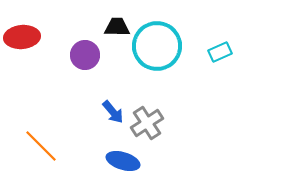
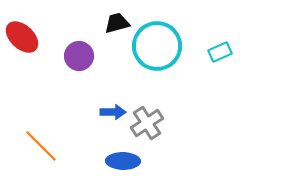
black trapezoid: moved 4 px up; rotated 16 degrees counterclockwise
red ellipse: rotated 48 degrees clockwise
purple circle: moved 6 px left, 1 px down
blue arrow: rotated 50 degrees counterclockwise
blue ellipse: rotated 16 degrees counterclockwise
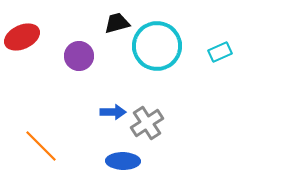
red ellipse: rotated 68 degrees counterclockwise
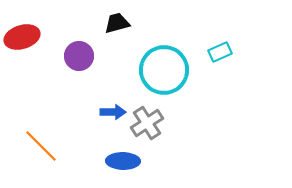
red ellipse: rotated 8 degrees clockwise
cyan circle: moved 7 px right, 24 px down
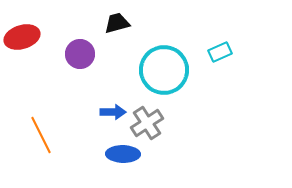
purple circle: moved 1 px right, 2 px up
orange line: moved 11 px up; rotated 18 degrees clockwise
blue ellipse: moved 7 px up
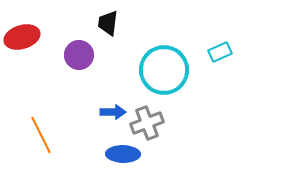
black trapezoid: moved 9 px left; rotated 68 degrees counterclockwise
purple circle: moved 1 px left, 1 px down
gray cross: rotated 12 degrees clockwise
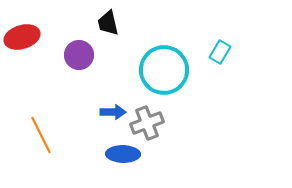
black trapezoid: rotated 20 degrees counterclockwise
cyan rectangle: rotated 35 degrees counterclockwise
